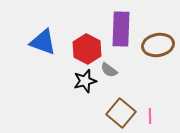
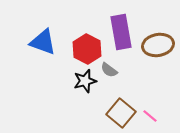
purple rectangle: moved 3 px down; rotated 12 degrees counterclockwise
pink line: rotated 49 degrees counterclockwise
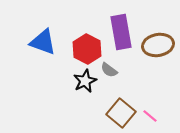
black star: rotated 10 degrees counterclockwise
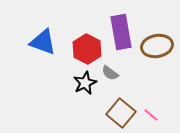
brown ellipse: moved 1 px left, 1 px down
gray semicircle: moved 1 px right, 3 px down
black star: moved 2 px down
pink line: moved 1 px right, 1 px up
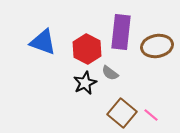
purple rectangle: rotated 16 degrees clockwise
brown square: moved 1 px right
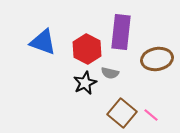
brown ellipse: moved 13 px down
gray semicircle: rotated 24 degrees counterclockwise
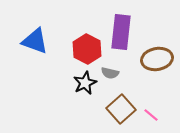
blue triangle: moved 8 px left, 1 px up
brown square: moved 1 px left, 4 px up; rotated 8 degrees clockwise
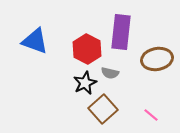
brown square: moved 18 px left
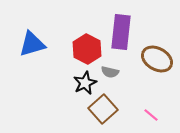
blue triangle: moved 3 px left, 3 px down; rotated 36 degrees counterclockwise
brown ellipse: rotated 40 degrees clockwise
gray semicircle: moved 1 px up
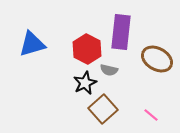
gray semicircle: moved 1 px left, 2 px up
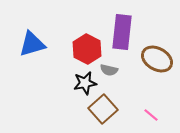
purple rectangle: moved 1 px right
black star: rotated 15 degrees clockwise
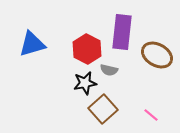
brown ellipse: moved 4 px up
